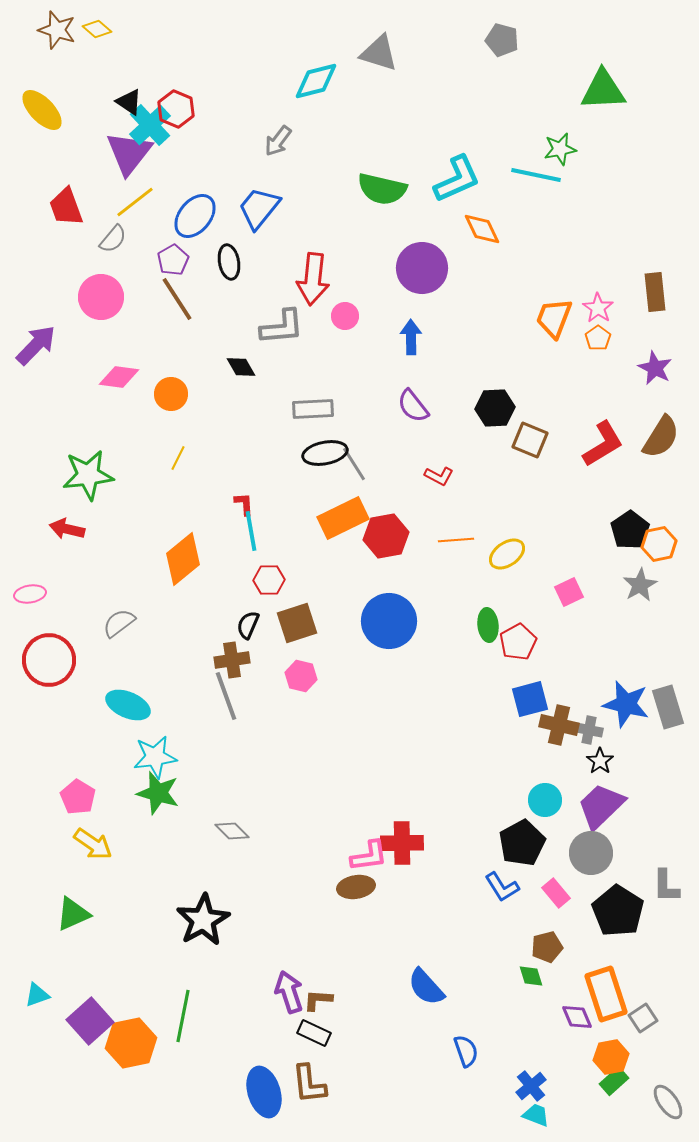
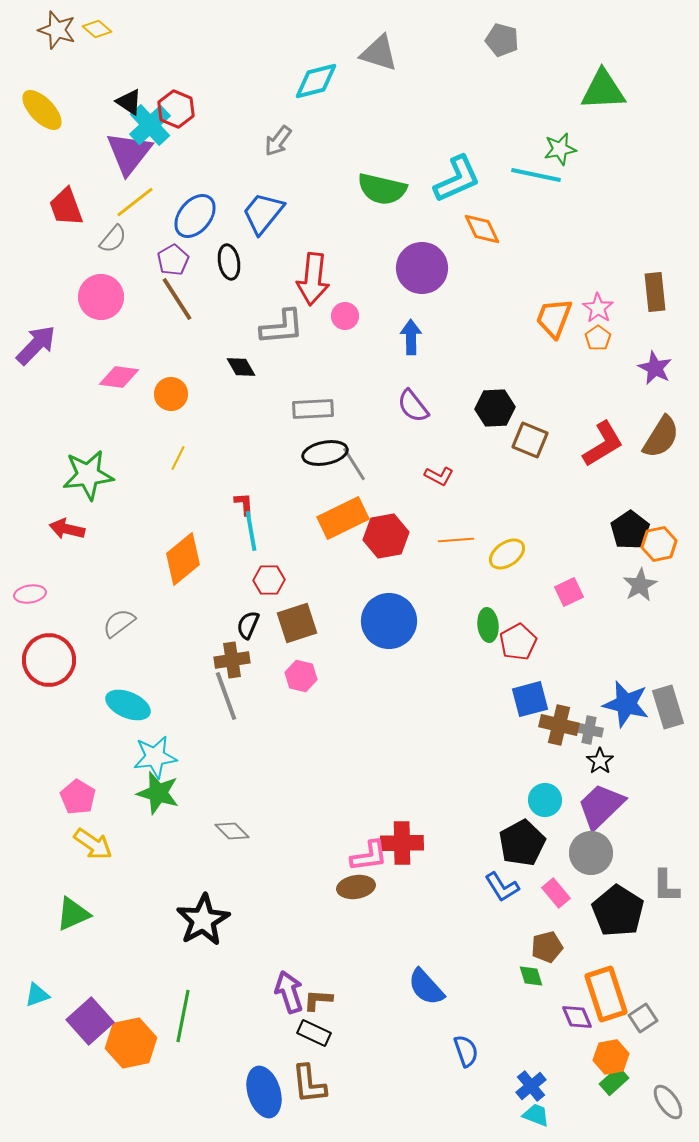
blue trapezoid at (259, 208): moved 4 px right, 5 px down
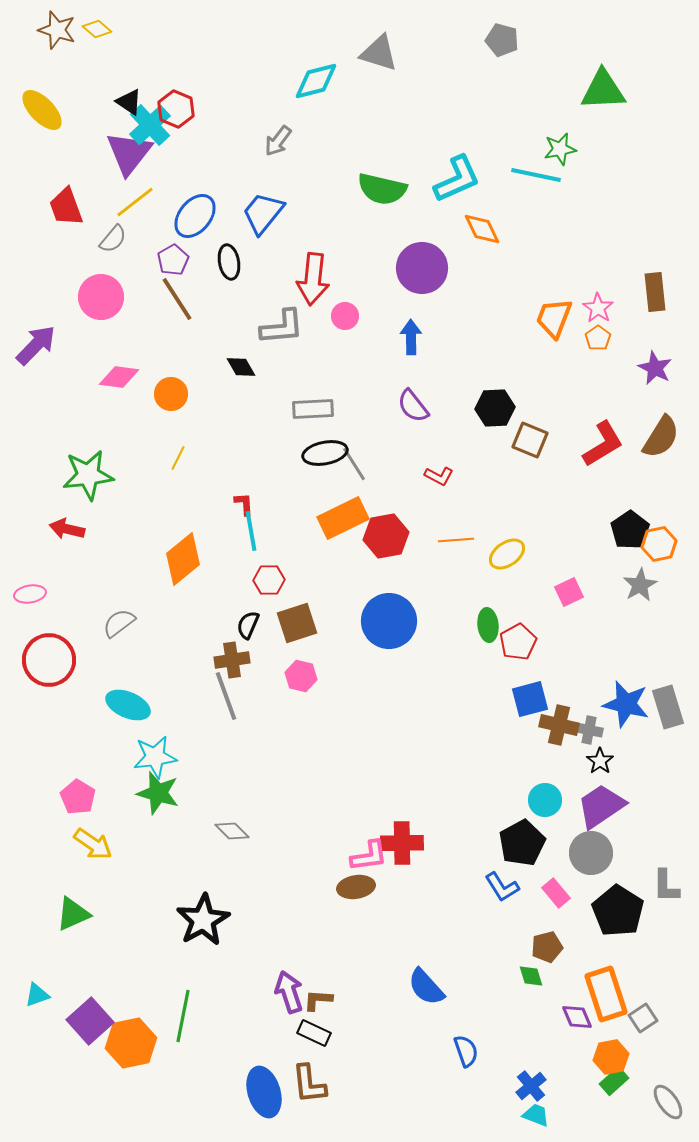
purple trapezoid at (601, 806): rotated 10 degrees clockwise
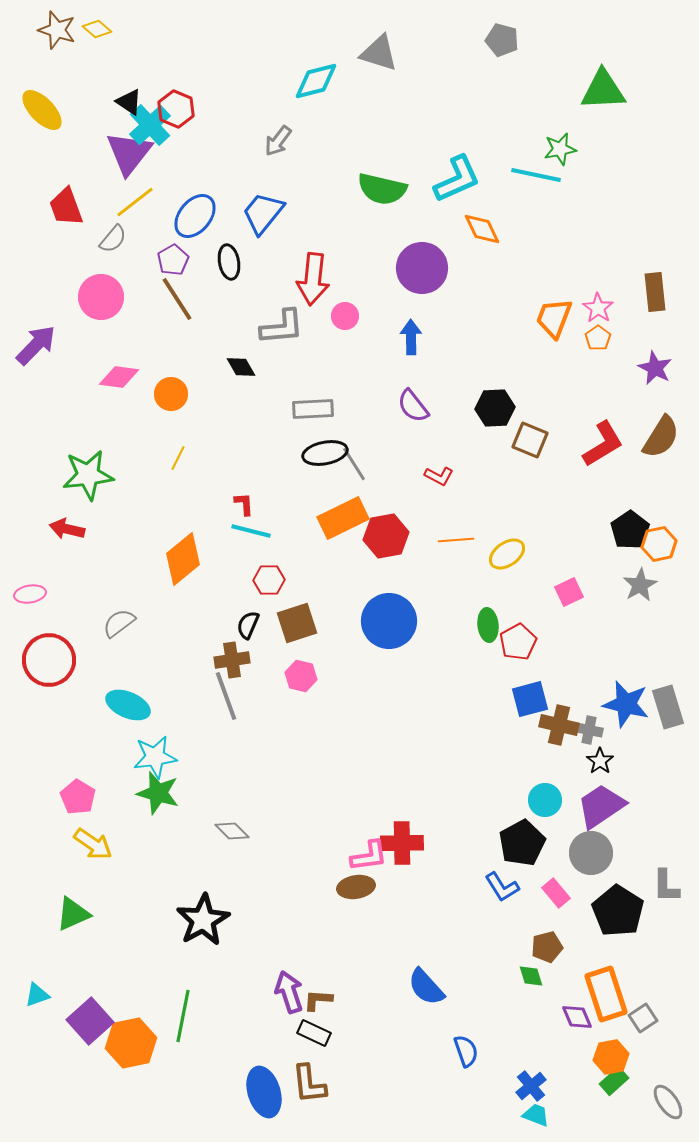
cyan line at (251, 531): rotated 66 degrees counterclockwise
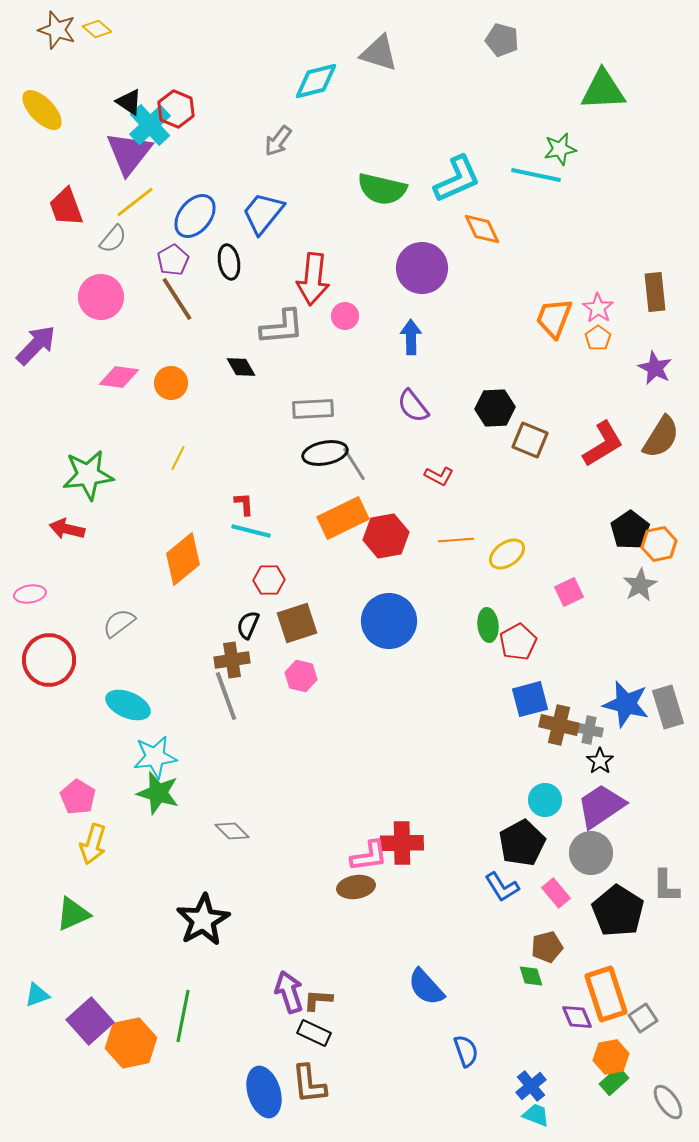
orange circle at (171, 394): moved 11 px up
yellow arrow at (93, 844): rotated 72 degrees clockwise
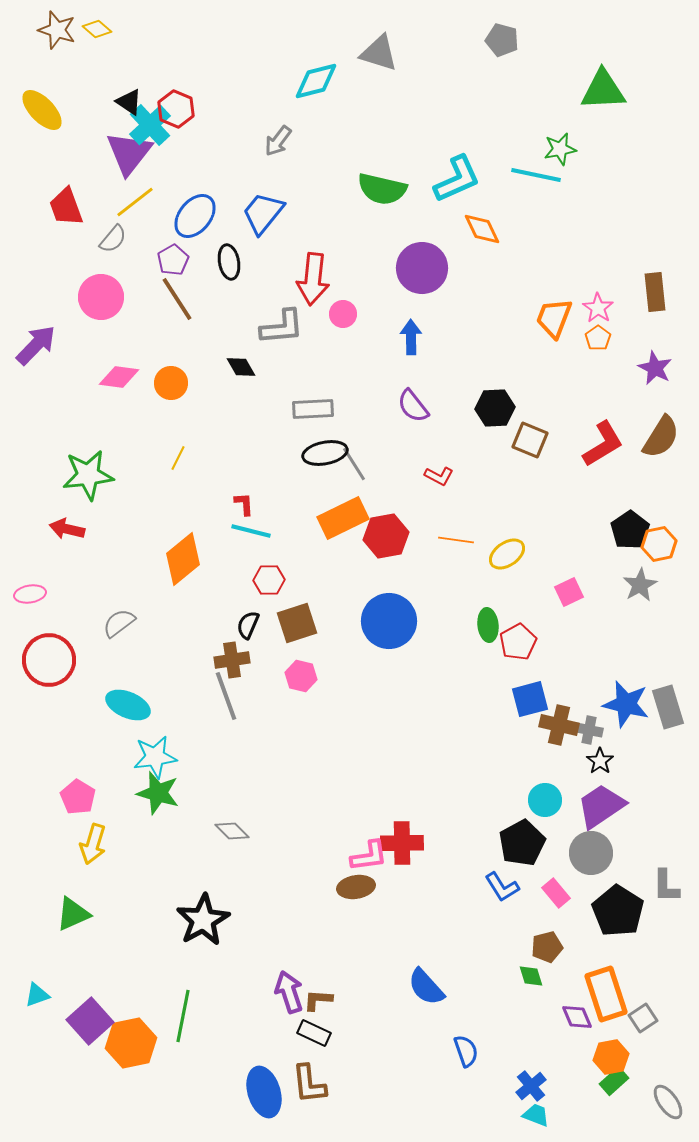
pink circle at (345, 316): moved 2 px left, 2 px up
orange line at (456, 540): rotated 12 degrees clockwise
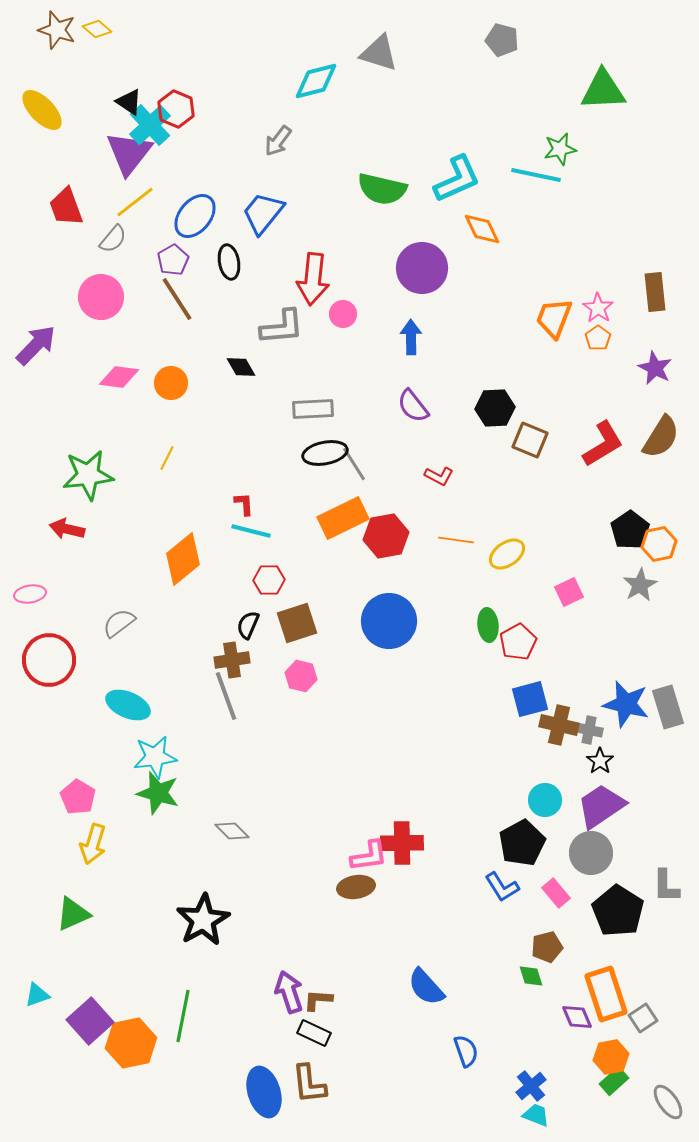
yellow line at (178, 458): moved 11 px left
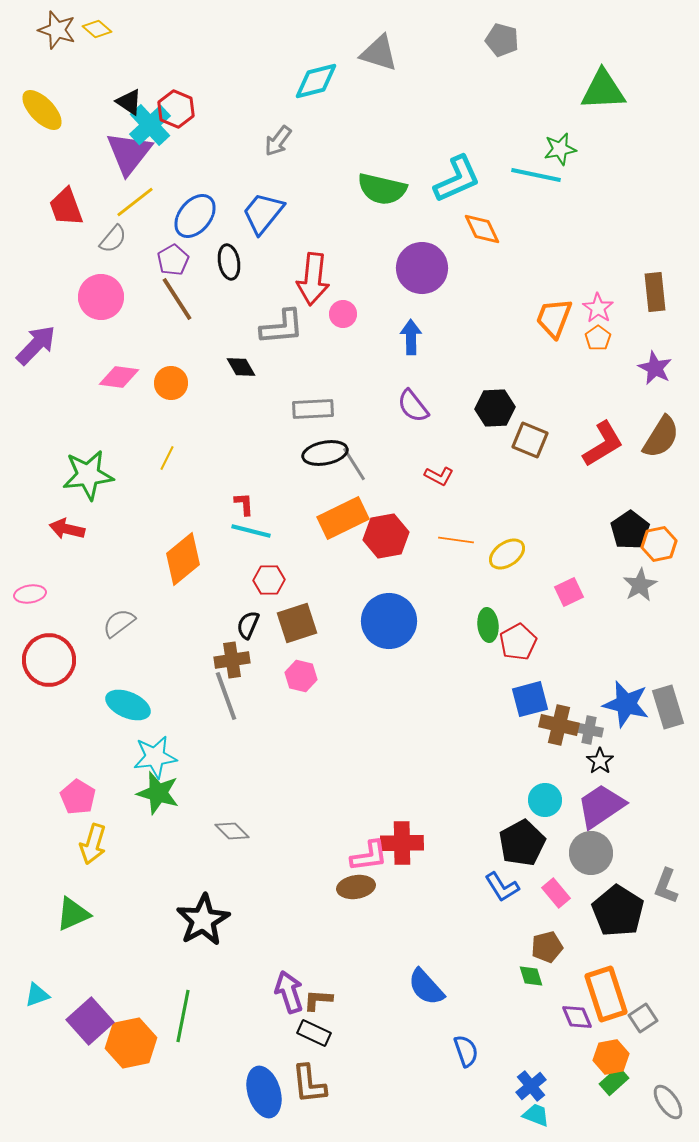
gray L-shape at (666, 886): rotated 21 degrees clockwise
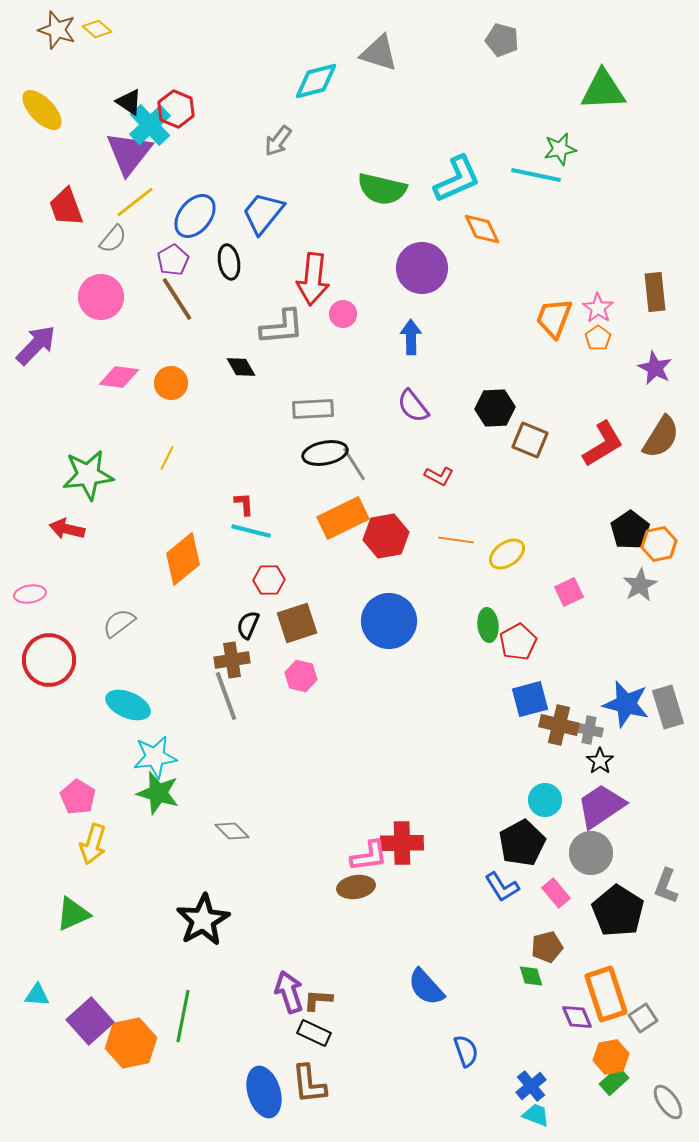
cyan triangle at (37, 995): rotated 24 degrees clockwise
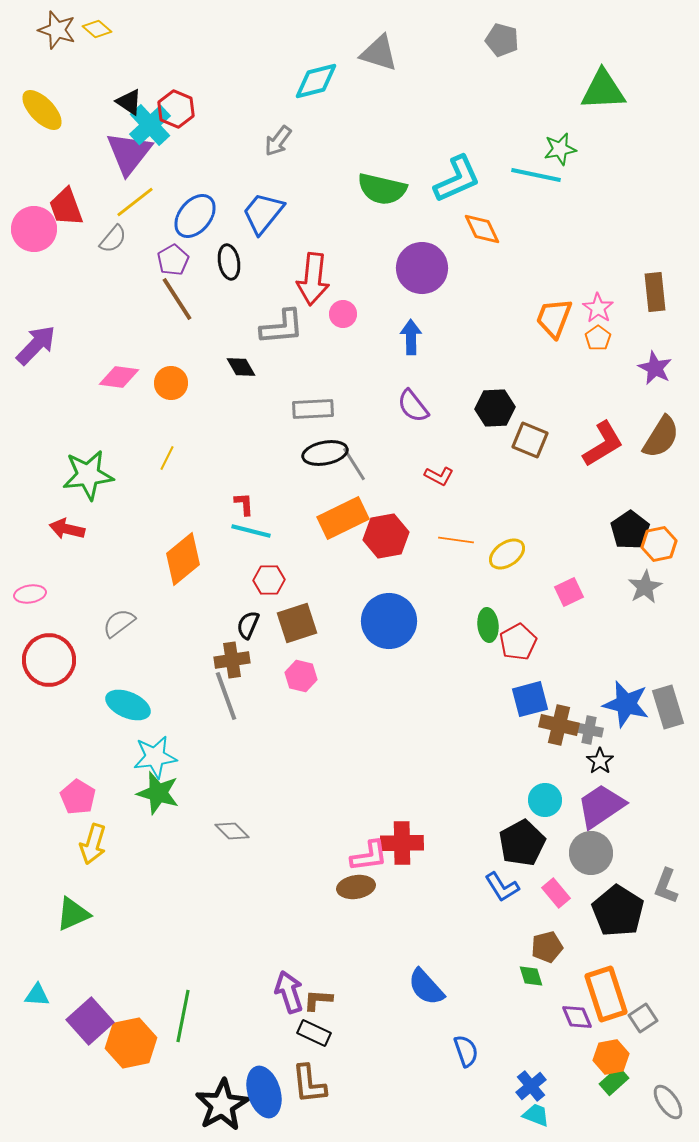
pink circle at (101, 297): moved 67 px left, 68 px up
gray star at (640, 585): moved 5 px right, 2 px down
black star at (203, 920): moved 19 px right, 185 px down
